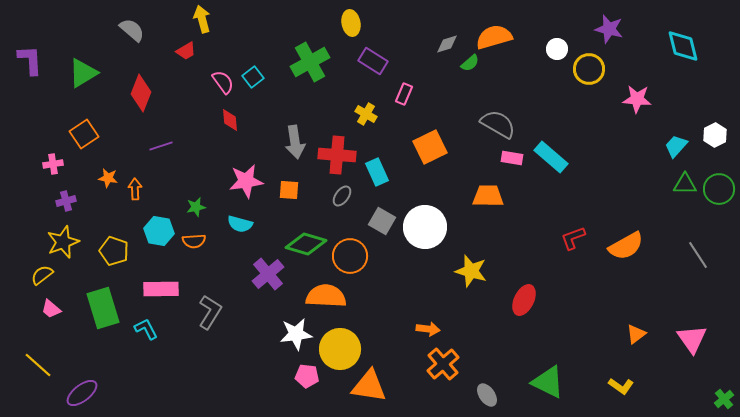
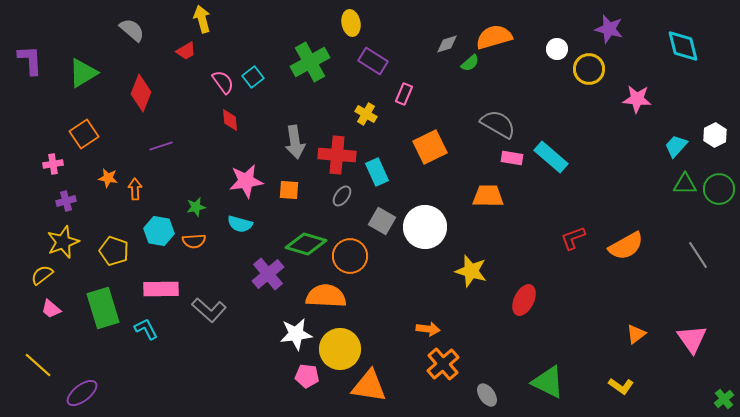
gray L-shape at (210, 312): moved 1 px left, 2 px up; rotated 100 degrees clockwise
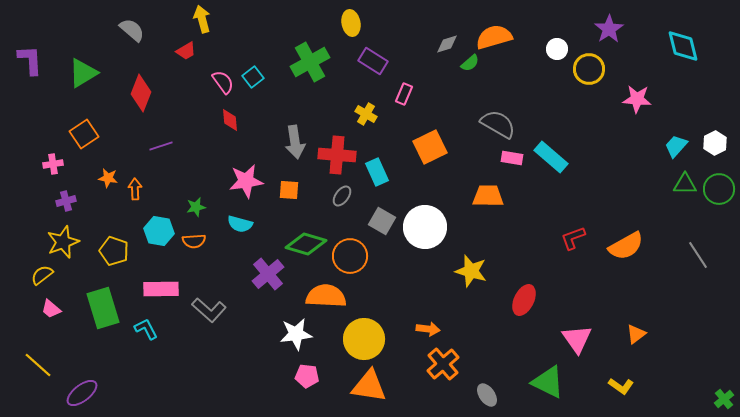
purple star at (609, 29): rotated 24 degrees clockwise
white hexagon at (715, 135): moved 8 px down
pink triangle at (692, 339): moved 115 px left
yellow circle at (340, 349): moved 24 px right, 10 px up
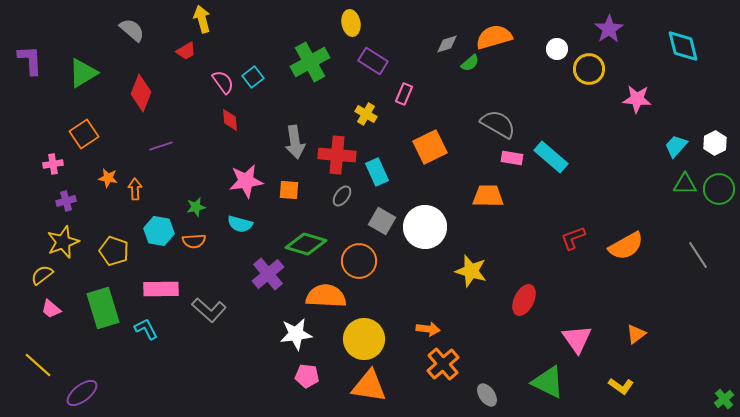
orange circle at (350, 256): moved 9 px right, 5 px down
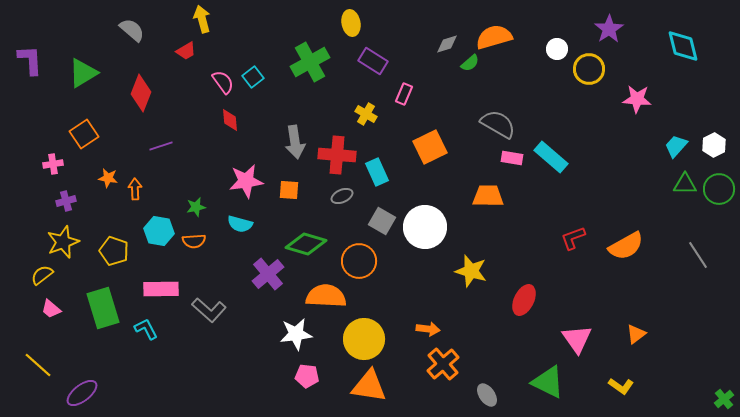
white hexagon at (715, 143): moved 1 px left, 2 px down
gray ellipse at (342, 196): rotated 30 degrees clockwise
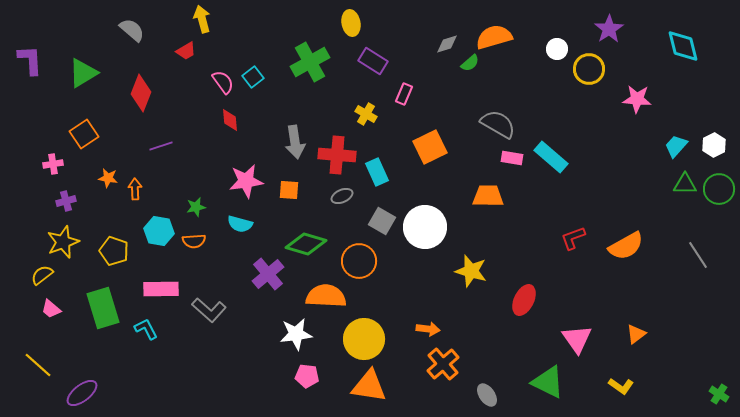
green cross at (724, 399): moved 5 px left, 5 px up; rotated 18 degrees counterclockwise
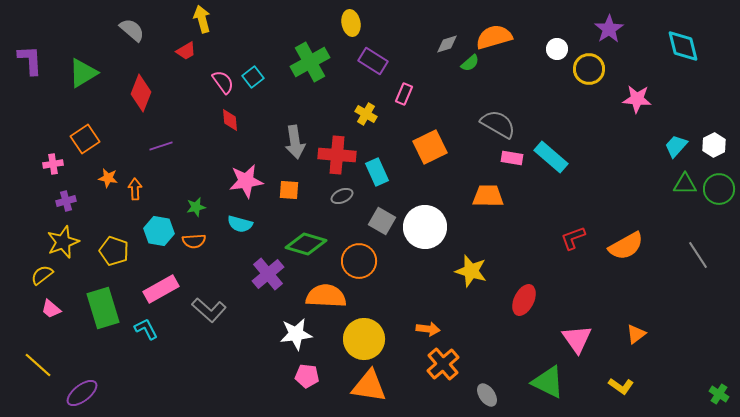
orange square at (84, 134): moved 1 px right, 5 px down
pink rectangle at (161, 289): rotated 28 degrees counterclockwise
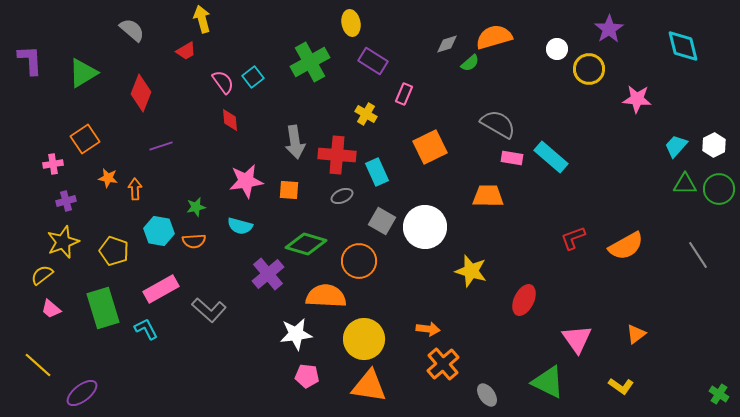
cyan semicircle at (240, 224): moved 2 px down
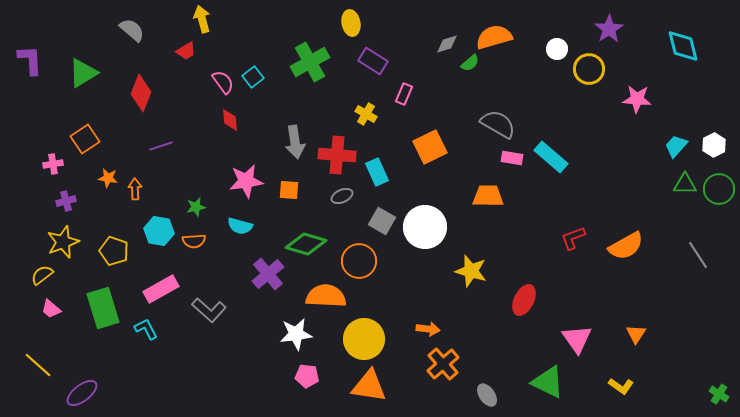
orange triangle at (636, 334): rotated 20 degrees counterclockwise
